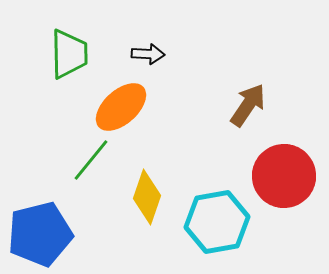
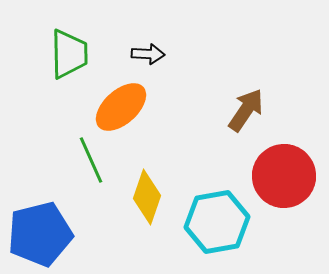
brown arrow: moved 2 px left, 5 px down
green line: rotated 63 degrees counterclockwise
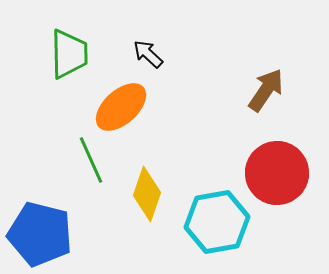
black arrow: rotated 140 degrees counterclockwise
brown arrow: moved 20 px right, 20 px up
red circle: moved 7 px left, 3 px up
yellow diamond: moved 3 px up
blue pentagon: rotated 28 degrees clockwise
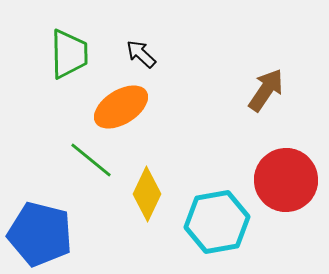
black arrow: moved 7 px left
orange ellipse: rotated 10 degrees clockwise
green line: rotated 27 degrees counterclockwise
red circle: moved 9 px right, 7 px down
yellow diamond: rotated 6 degrees clockwise
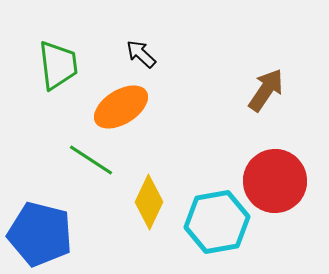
green trapezoid: moved 11 px left, 11 px down; rotated 6 degrees counterclockwise
green line: rotated 6 degrees counterclockwise
red circle: moved 11 px left, 1 px down
yellow diamond: moved 2 px right, 8 px down
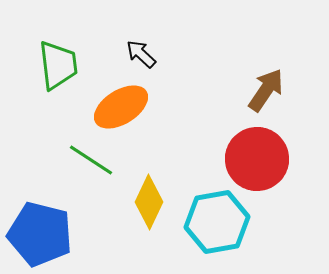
red circle: moved 18 px left, 22 px up
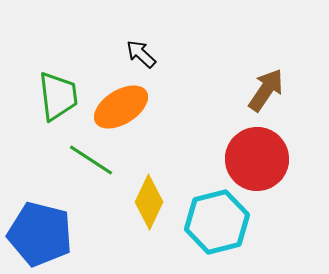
green trapezoid: moved 31 px down
cyan hexagon: rotated 4 degrees counterclockwise
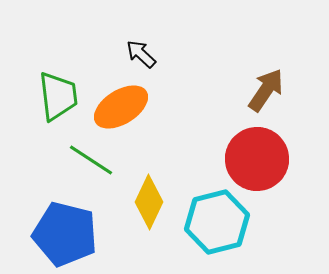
blue pentagon: moved 25 px right
